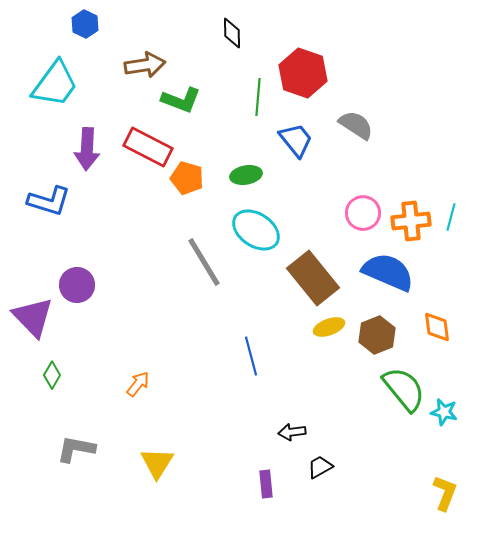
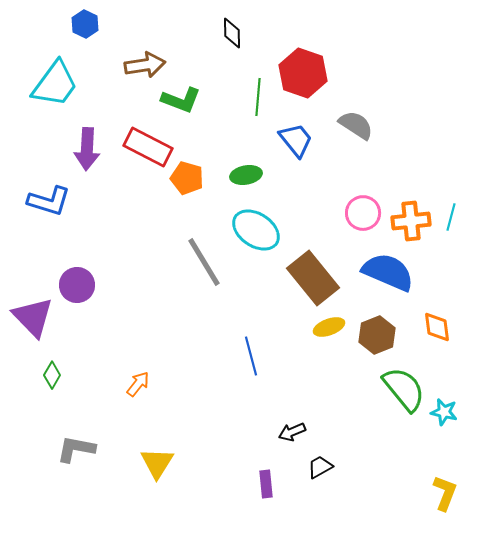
black arrow: rotated 16 degrees counterclockwise
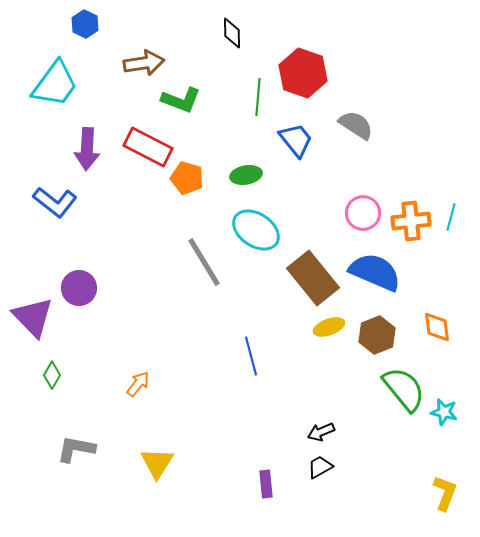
brown arrow: moved 1 px left, 2 px up
blue L-shape: moved 6 px right, 1 px down; rotated 21 degrees clockwise
blue semicircle: moved 13 px left
purple circle: moved 2 px right, 3 px down
black arrow: moved 29 px right
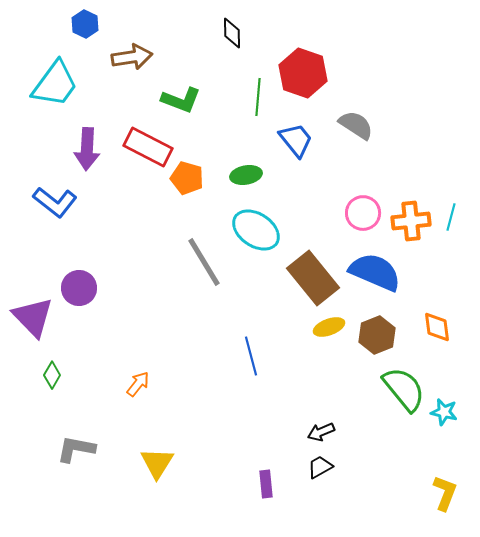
brown arrow: moved 12 px left, 6 px up
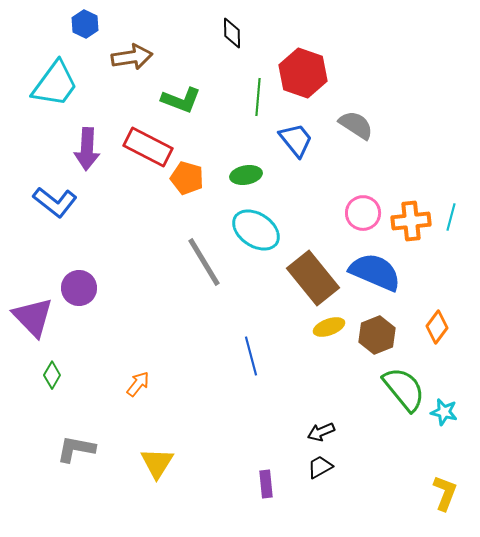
orange diamond: rotated 44 degrees clockwise
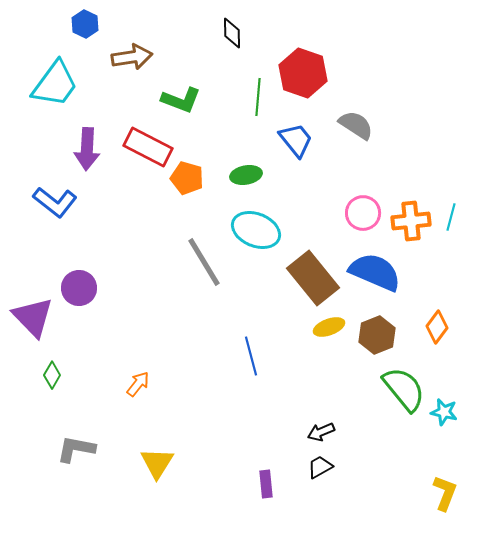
cyan ellipse: rotated 12 degrees counterclockwise
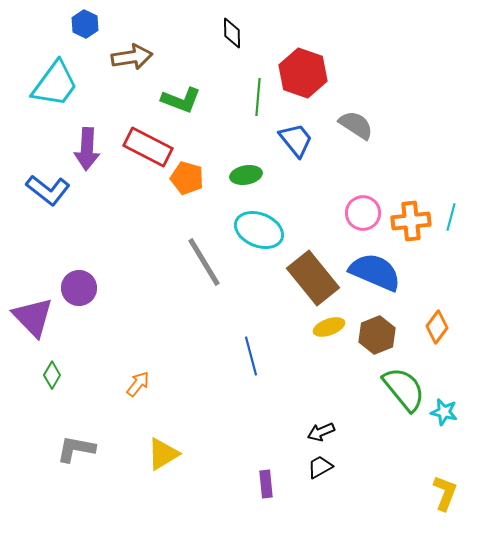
blue L-shape: moved 7 px left, 12 px up
cyan ellipse: moved 3 px right
yellow triangle: moved 6 px right, 9 px up; rotated 27 degrees clockwise
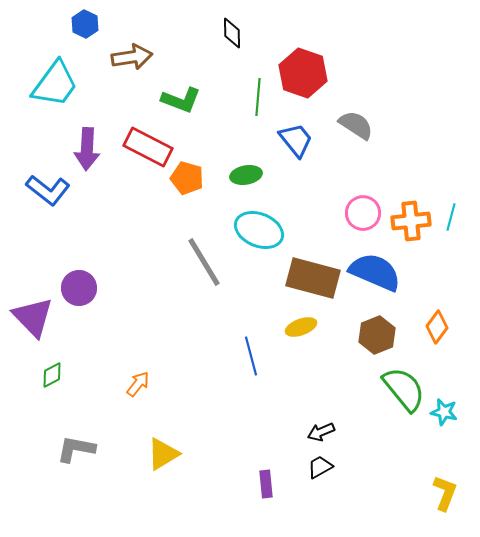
brown rectangle: rotated 36 degrees counterclockwise
yellow ellipse: moved 28 px left
green diamond: rotated 32 degrees clockwise
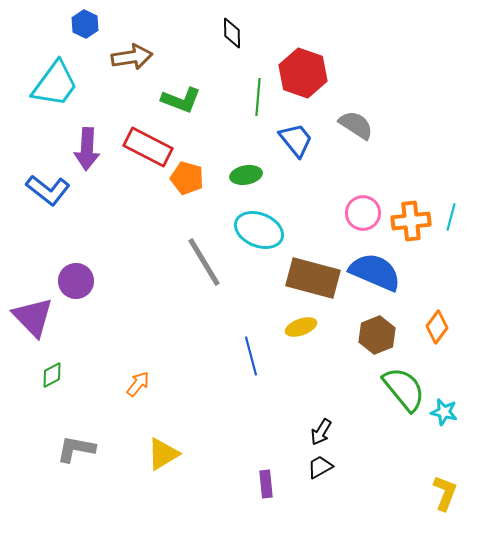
purple circle: moved 3 px left, 7 px up
black arrow: rotated 36 degrees counterclockwise
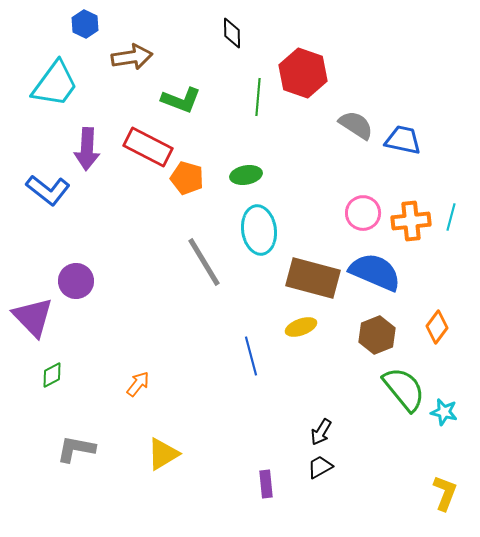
blue trapezoid: moved 107 px right; rotated 39 degrees counterclockwise
cyan ellipse: rotated 60 degrees clockwise
